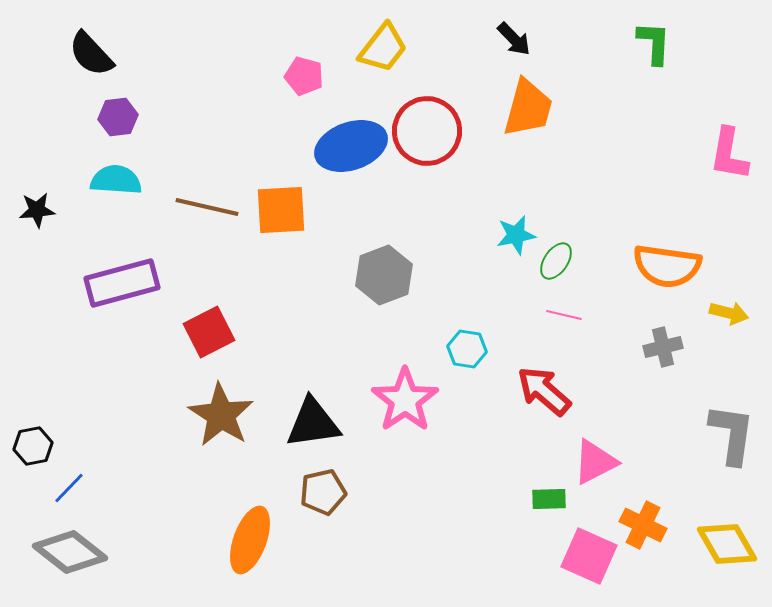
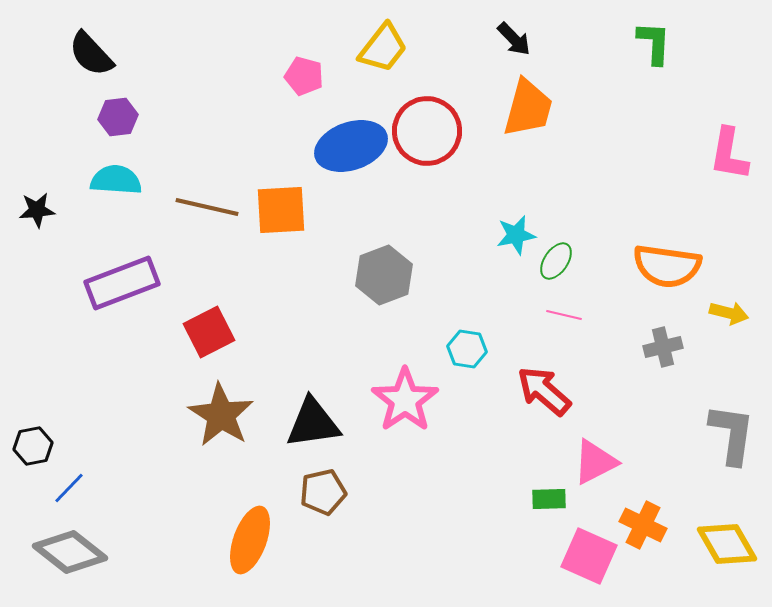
purple rectangle: rotated 6 degrees counterclockwise
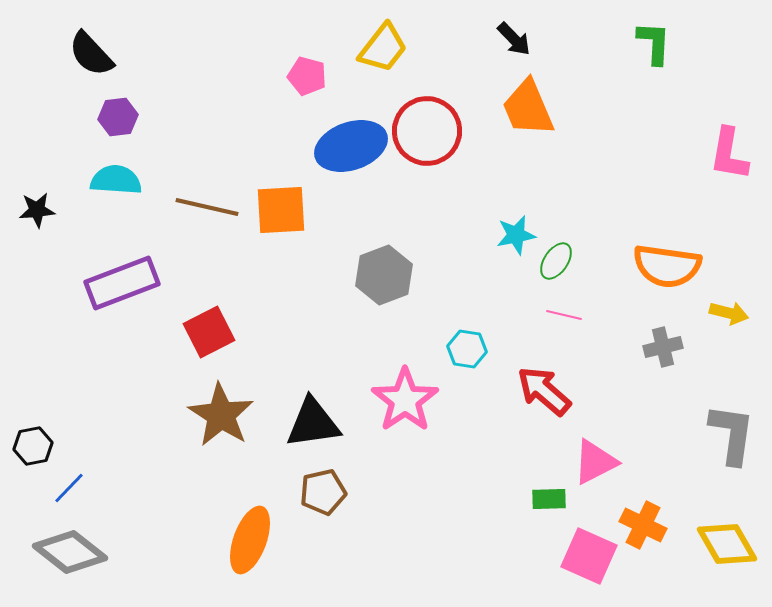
pink pentagon: moved 3 px right
orange trapezoid: rotated 142 degrees clockwise
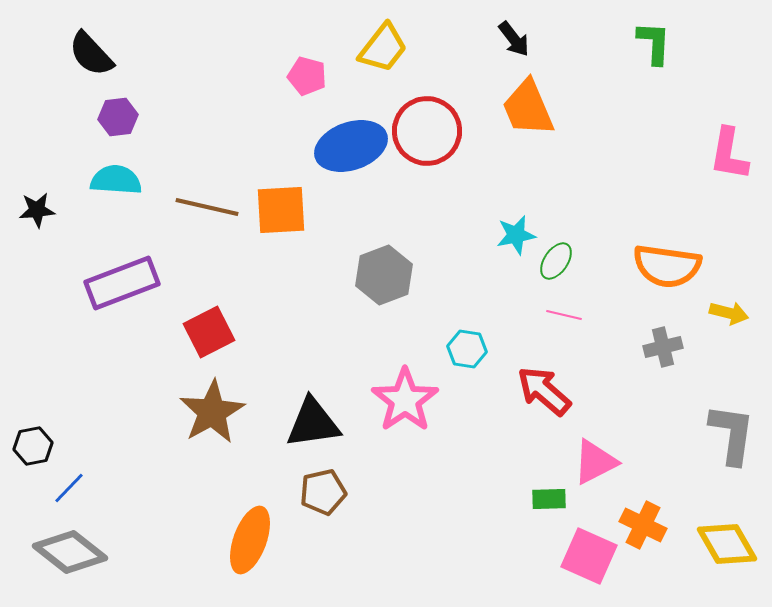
black arrow: rotated 6 degrees clockwise
brown star: moved 9 px left, 3 px up; rotated 10 degrees clockwise
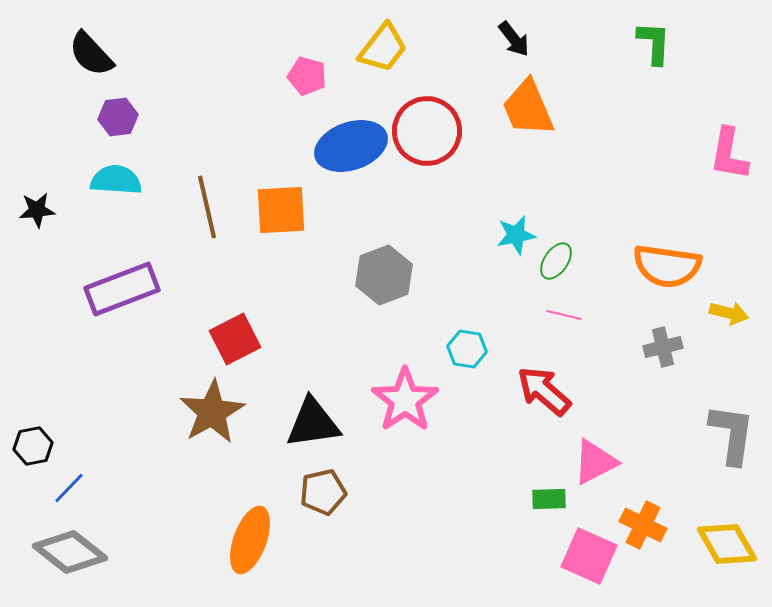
brown line: rotated 64 degrees clockwise
purple rectangle: moved 6 px down
red square: moved 26 px right, 7 px down
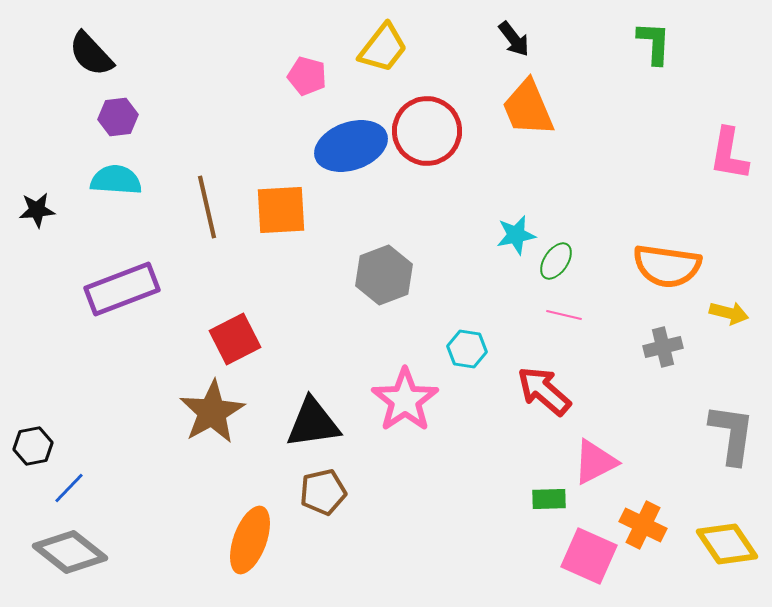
yellow diamond: rotated 4 degrees counterclockwise
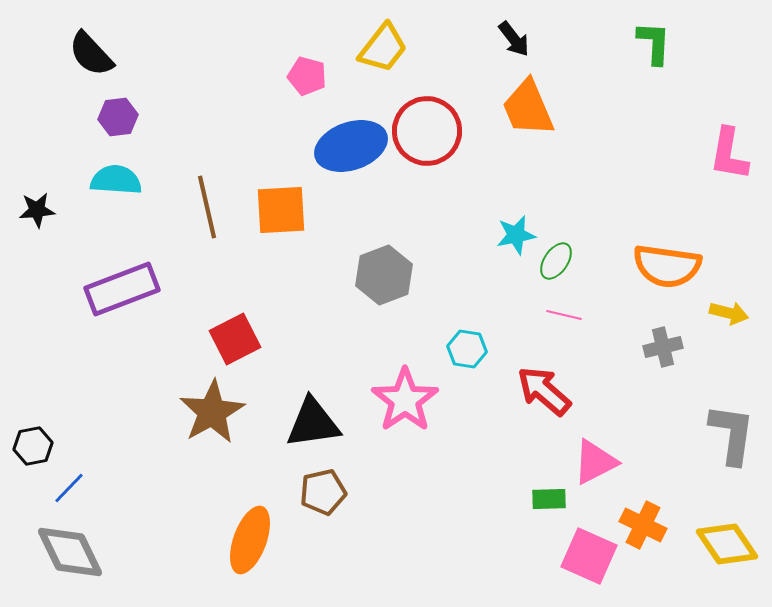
gray diamond: rotated 26 degrees clockwise
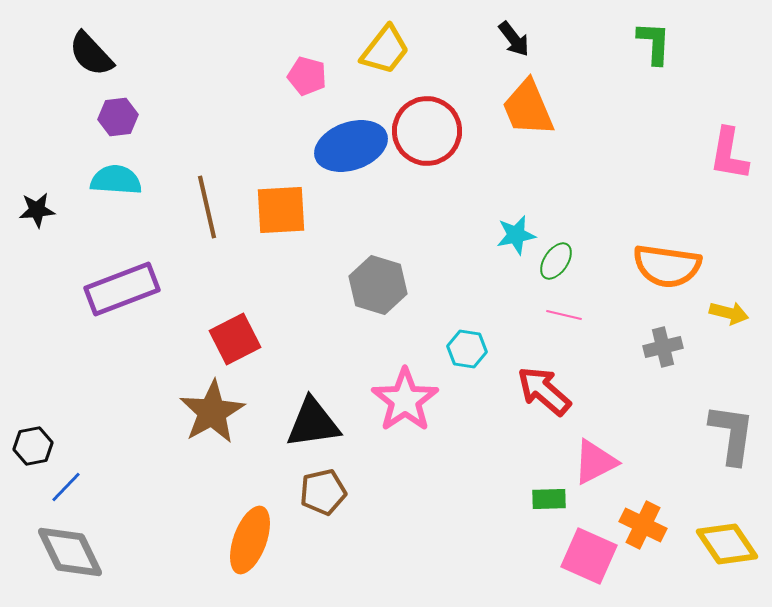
yellow trapezoid: moved 2 px right, 2 px down
gray hexagon: moved 6 px left, 10 px down; rotated 22 degrees counterclockwise
blue line: moved 3 px left, 1 px up
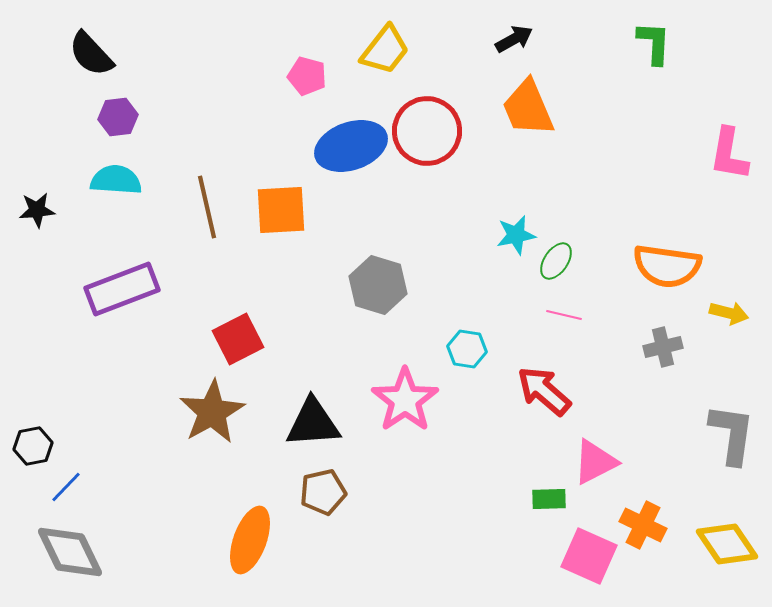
black arrow: rotated 81 degrees counterclockwise
red square: moved 3 px right
black triangle: rotated 4 degrees clockwise
